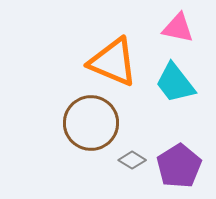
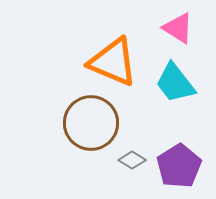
pink triangle: rotated 20 degrees clockwise
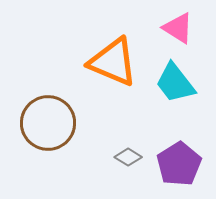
brown circle: moved 43 px left
gray diamond: moved 4 px left, 3 px up
purple pentagon: moved 2 px up
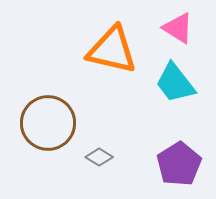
orange triangle: moved 1 px left, 12 px up; rotated 10 degrees counterclockwise
gray diamond: moved 29 px left
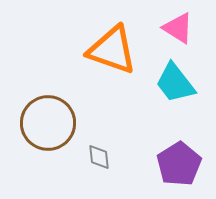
orange triangle: rotated 6 degrees clockwise
gray diamond: rotated 52 degrees clockwise
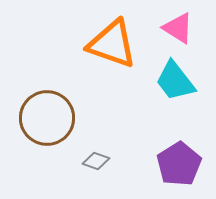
orange triangle: moved 6 px up
cyan trapezoid: moved 2 px up
brown circle: moved 1 px left, 5 px up
gray diamond: moved 3 px left, 4 px down; rotated 64 degrees counterclockwise
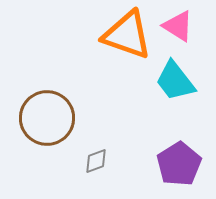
pink triangle: moved 2 px up
orange triangle: moved 15 px right, 9 px up
gray diamond: rotated 40 degrees counterclockwise
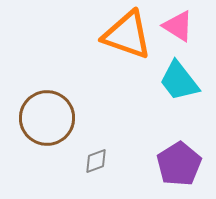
cyan trapezoid: moved 4 px right
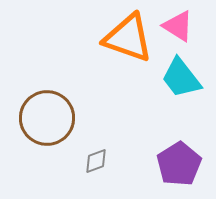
orange triangle: moved 1 px right, 3 px down
cyan trapezoid: moved 2 px right, 3 px up
